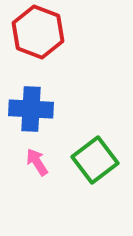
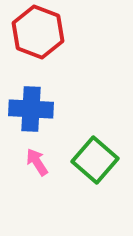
green square: rotated 12 degrees counterclockwise
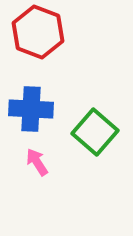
green square: moved 28 px up
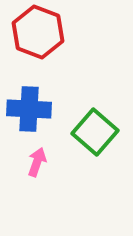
blue cross: moved 2 px left
pink arrow: rotated 52 degrees clockwise
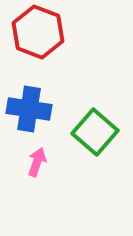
blue cross: rotated 6 degrees clockwise
